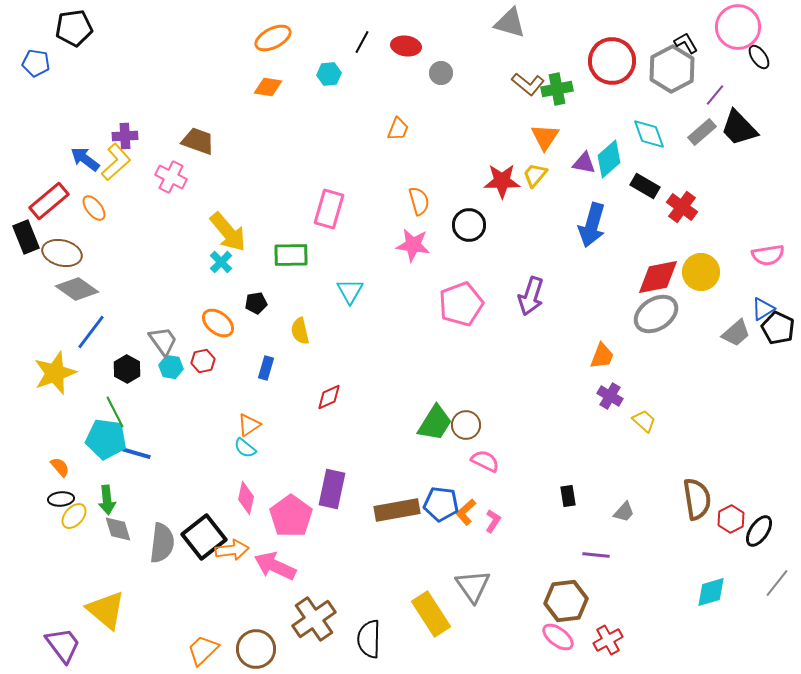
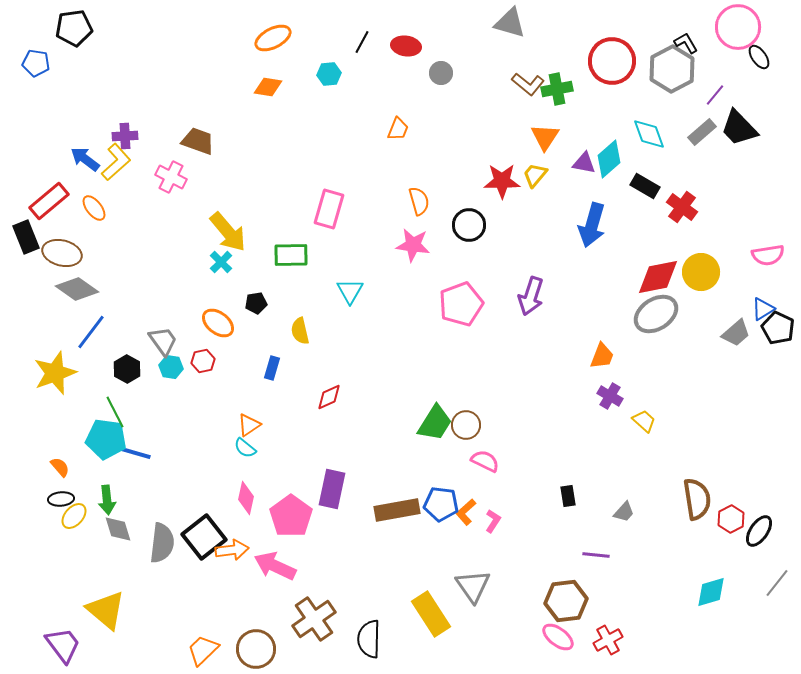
blue rectangle at (266, 368): moved 6 px right
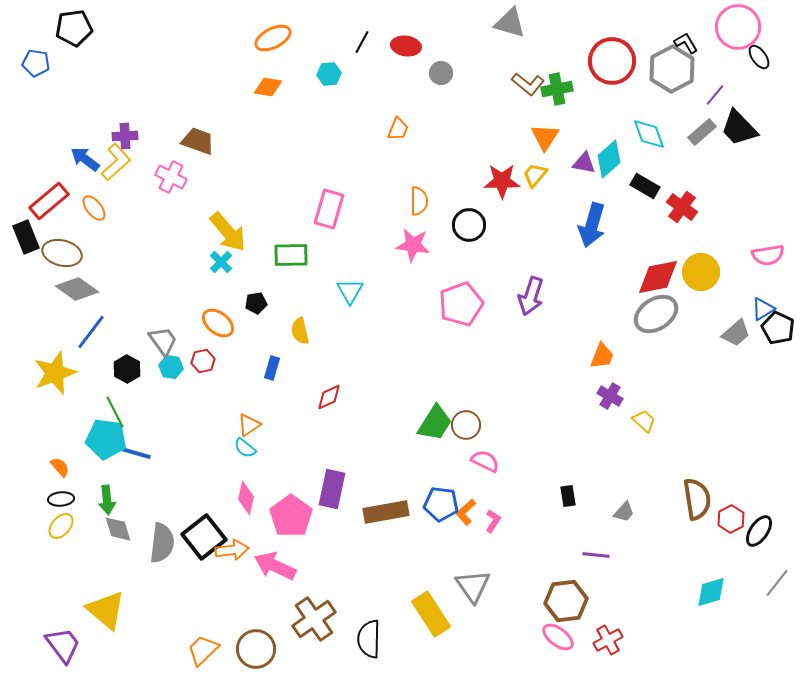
orange semicircle at (419, 201): rotated 16 degrees clockwise
brown rectangle at (397, 510): moved 11 px left, 2 px down
yellow ellipse at (74, 516): moved 13 px left, 10 px down
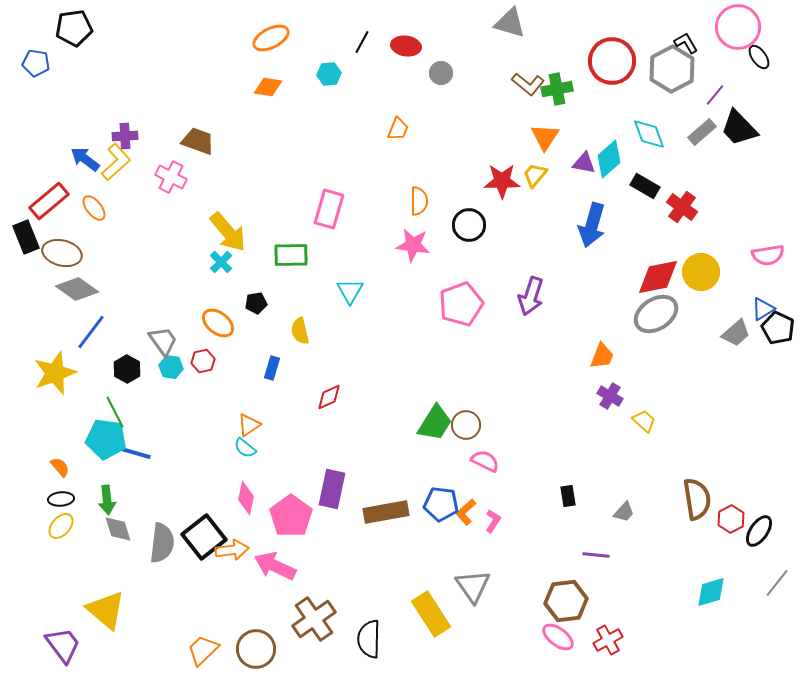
orange ellipse at (273, 38): moved 2 px left
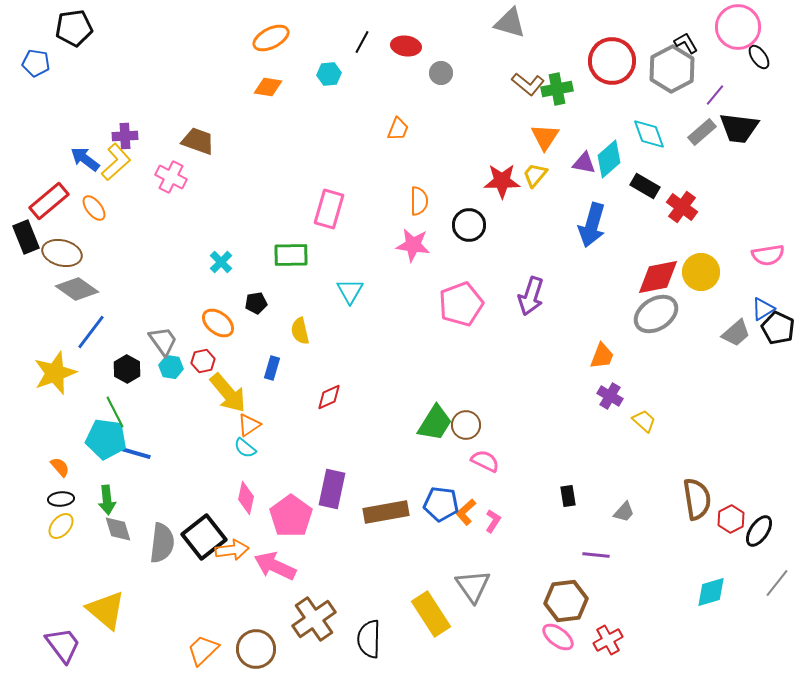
black trapezoid at (739, 128): rotated 39 degrees counterclockwise
yellow arrow at (228, 232): moved 161 px down
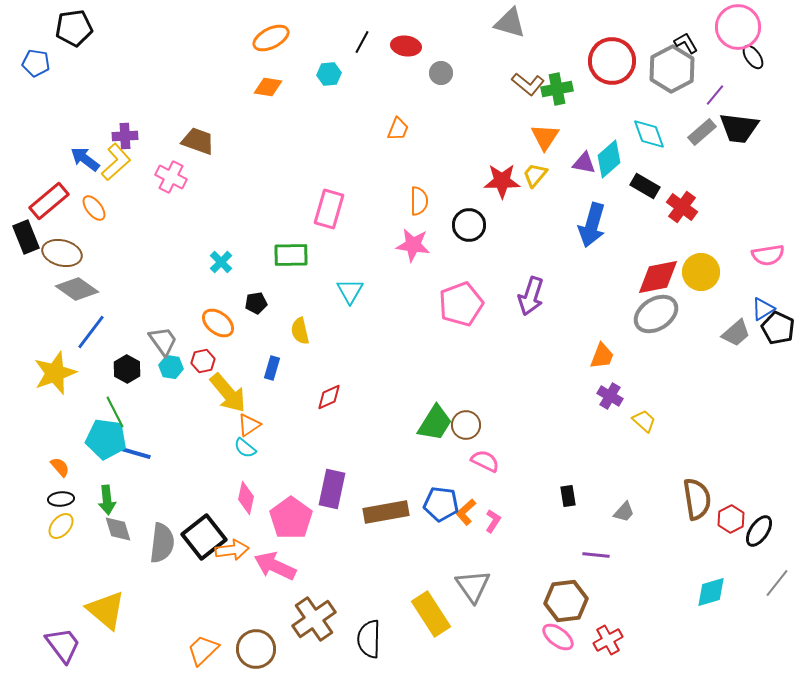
black ellipse at (759, 57): moved 6 px left
pink pentagon at (291, 516): moved 2 px down
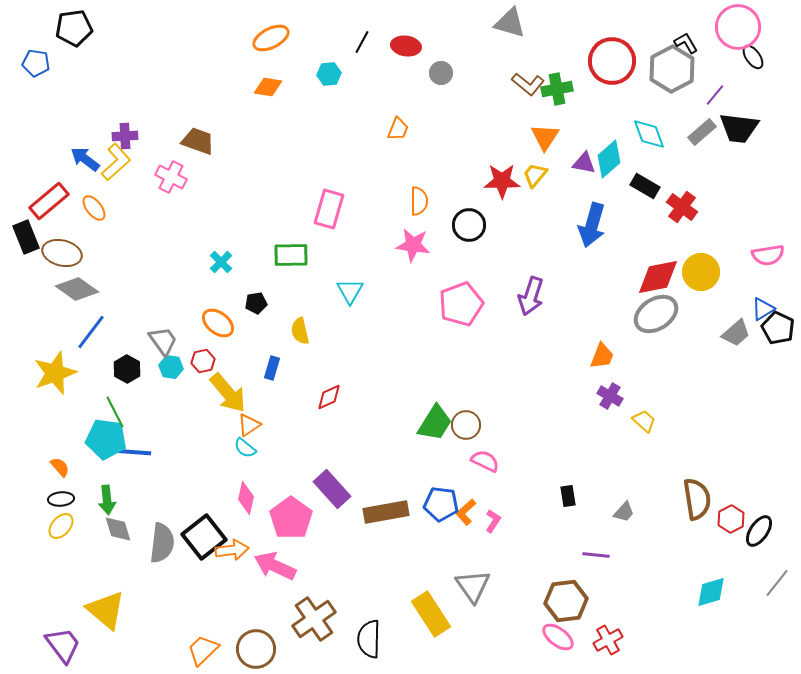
blue line at (132, 452): rotated 12 degrees counterclockwise
purple rectangle at (332, 489): rotated 54 degrees counterclockwise
